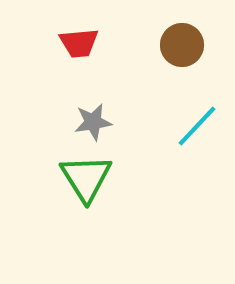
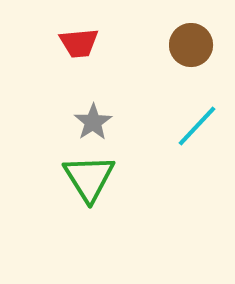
brown circle: moved 9 px right
gray star: rotated 24 degrees counterclockwise
green triangle: moved 3 px right
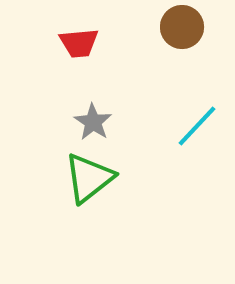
brown circle: moved 9 px left, 18 px up
gray star: rotated 6 degrees counterclockwise
green triangle: rotated 24 degrees clockwise
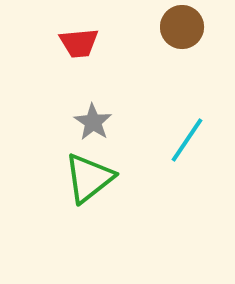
cyan line: moved 10 px left, 14 px down; rotated 9 degrees counterclockwise
